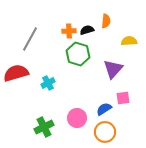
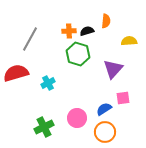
black semicircle: moved 1 px down
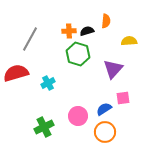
pink circle: moved 1 px right, 2 px up
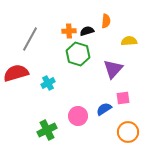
green cross: moved 3 px right, 3 px down
orange circle: moved 23 px right
